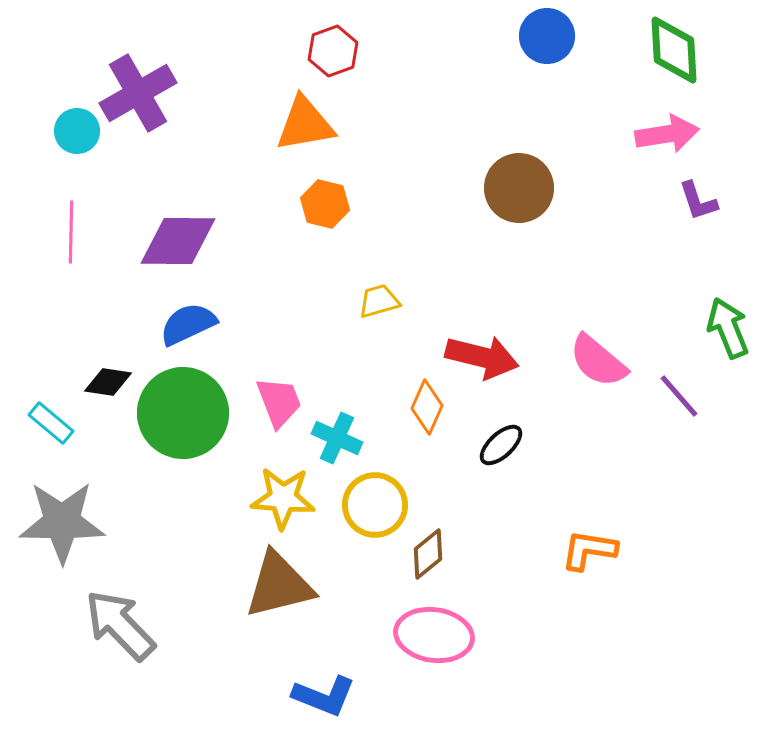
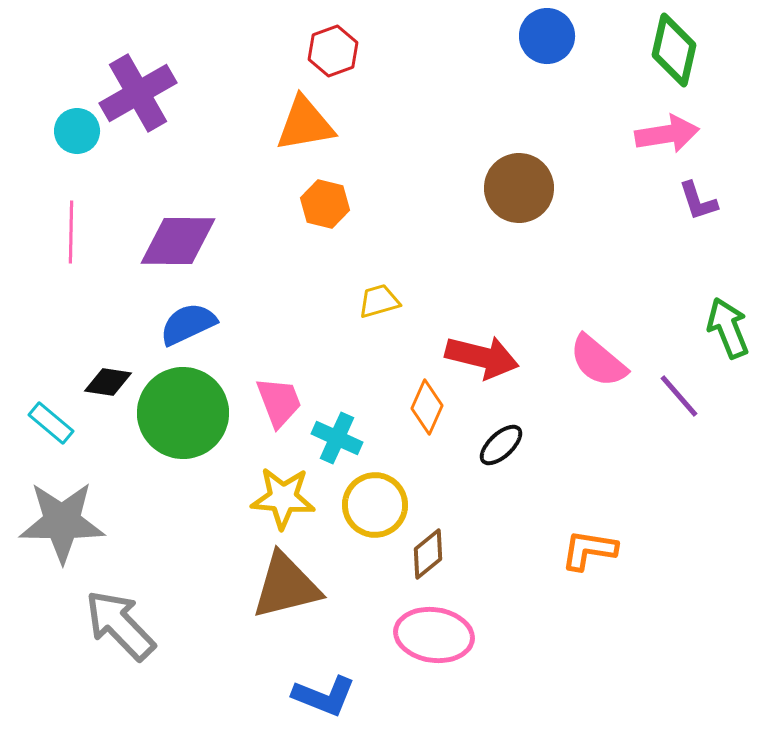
green diamond: rotated 16 degrees clockwise
brown triangle: moved 7 px right, 1 px down
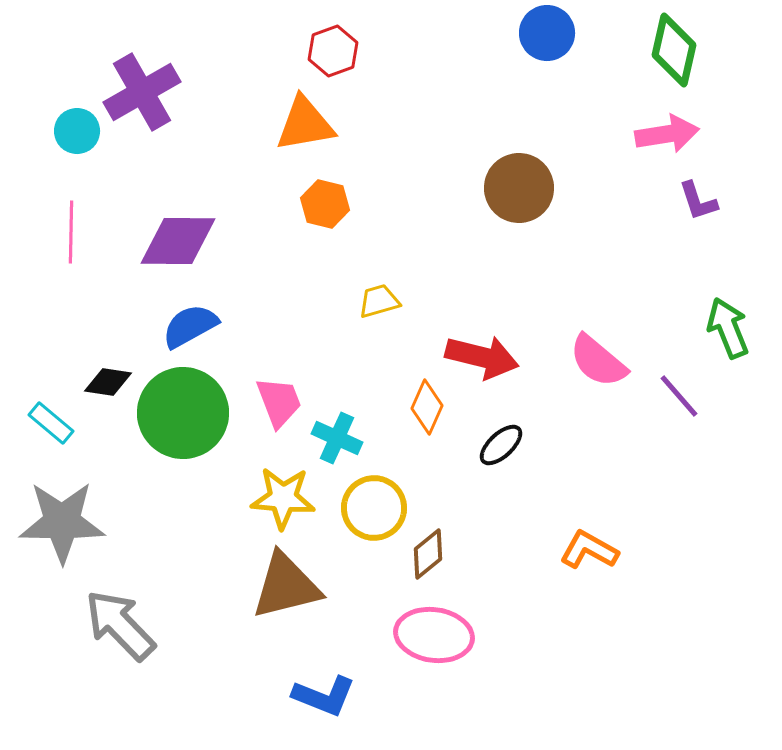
blue circle: moved 3 px up
purple cross: moved 4 px right, 1 px up
blue semicircle: moved 2 px right, 2 px down; rotated 4 degrees counterclockwise
yellow circle: moved 1 px left, 3 px down
orange L-shape: rotated 20 degrees clockwise
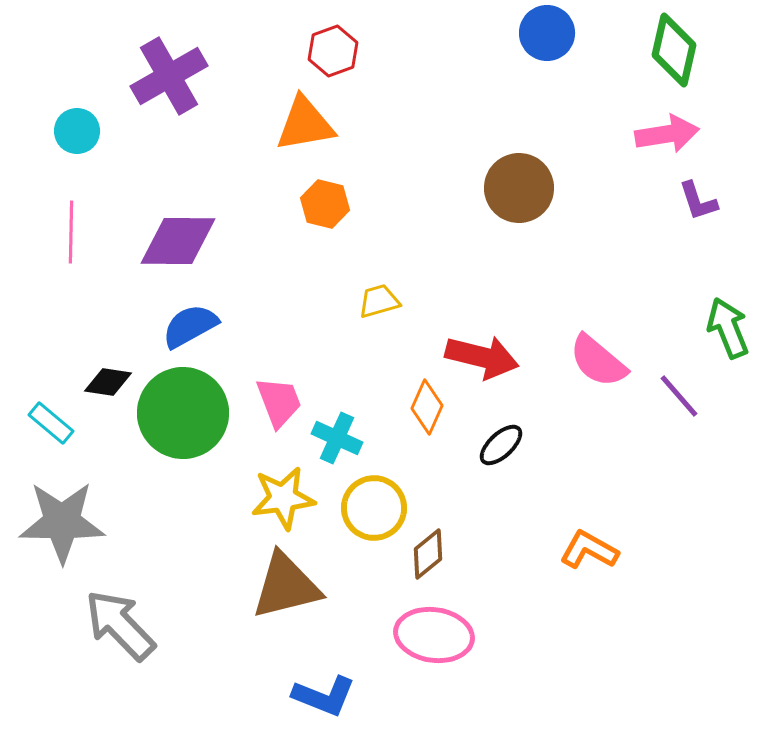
purple cross: moved 27 px right, 16 px up
yellow star: rotated 12 degrees counterclockwise
